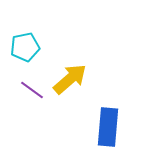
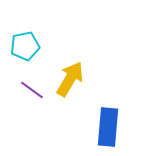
cyan pentagon: moved 1 px up
yellow arrow: rotated 18 degrees counterclockwise
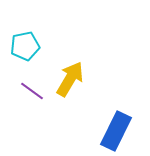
purple line: moved 1 px down
blue rectangle: moved 8 px right, 4 px down; rotated 21 degrees clockwise
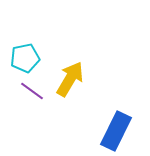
cyan pentagon: moved 12 px down
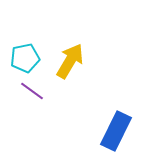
yellow arrow: moved 18 px up
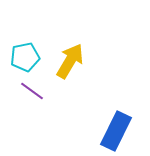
cyan pentagon: moved 1 px up
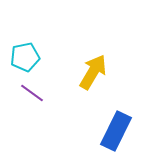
yellow arrow: moved 23 px right, 11 px down
purple line: moved 2 px down
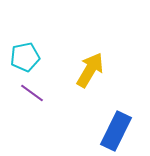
yellow arrow: moved 3 px left, 2 px up
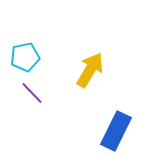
purple line: rotated 10 degrees clockwise
